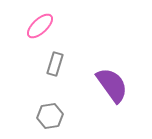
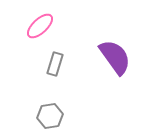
purple semicircle: moved 3 px right, 28 px up
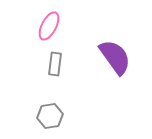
pink ellipse: moved 9 px right; rotated 20 degrees counterclockwise
gray rectangle: rotated 10 degrees counterclockwise
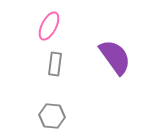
gray hexagon: moved 2 px right; rotated 15 degrees clockwise
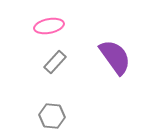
pink ellipse: rotated 52 degrees clockwise
gray rectangle: moved 2 px up; rotated 35 degrees clockwise
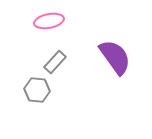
pink ellipse: moved 5 px up
gray hexagon: moved 15 px left, 26 px up
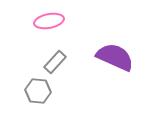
purple semicircle: rotated 30 degrees counterclockwise
gray hexagon: moved 1 px right, 1 px down
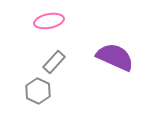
gray rectangle: moved 1 px left
gray hexagon: rotated 20 degrees clockwise
